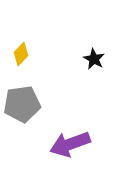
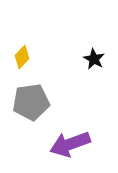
yellow diamond: moved 1 px right, 3 px down
gray pentagon: moved 9 px right, 2 px up
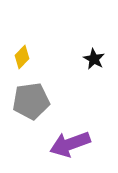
gray pentagon: moved 1 px up
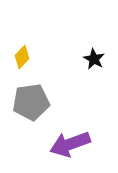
gray pentagon: moved 1 px down
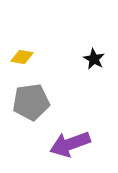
yellow diamond: rotated 55 degrees clockwise
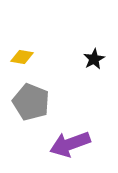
black star: rotated 15 degrees clockwise
gray pentagon: rotated 30 degrees clockwise
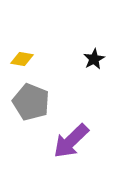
yellow diamond: moved 2 px down
purple arrow: moved 1 px right, 3 px up; rotated 24 degrees counterclockwise
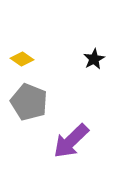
yellow diamond: rotated 25 degrees clockwise
gray pentagon: moved 2 px left
